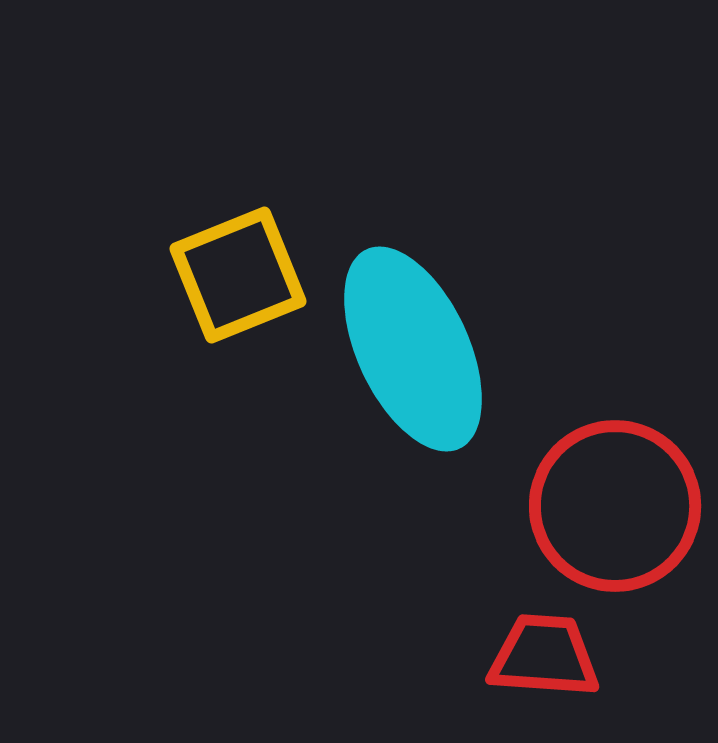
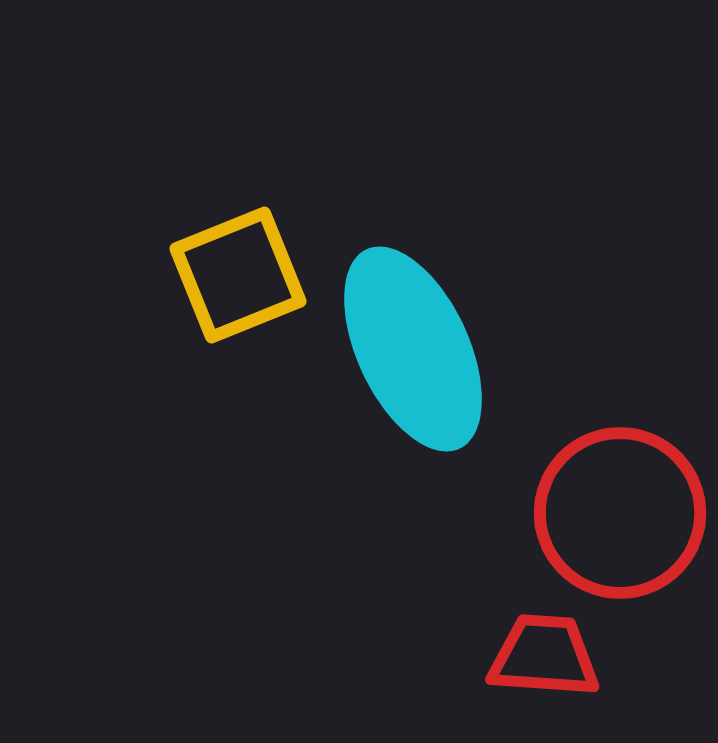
red circle: moved 5 px right, 7 px down
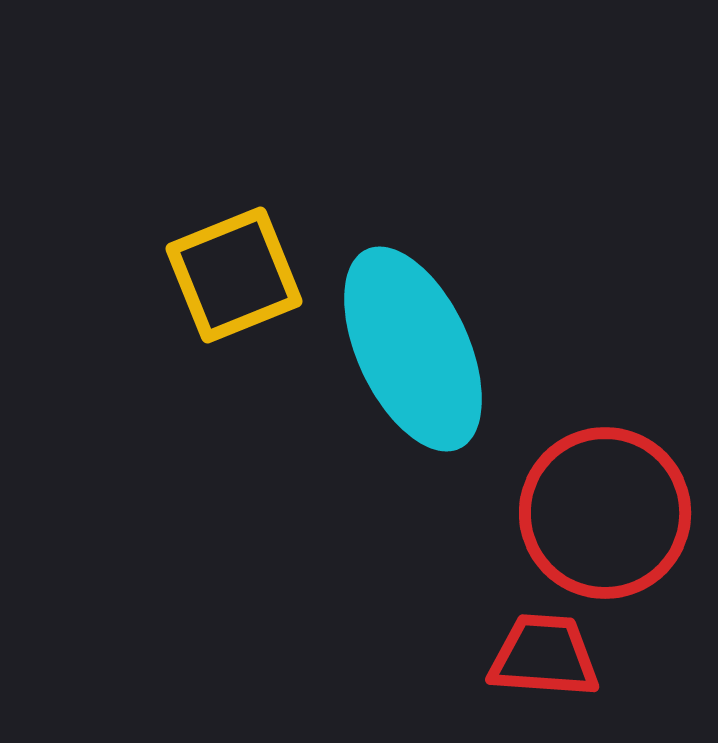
yellow square: moved 4 px left
red circle: moved 15 px left
